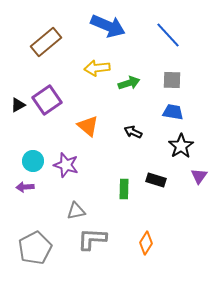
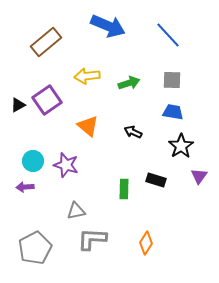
yellow arrow: moved 10 px left, 8 px down
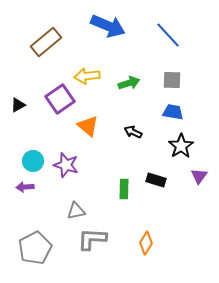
purple square: moved 13 px right, 1 px up
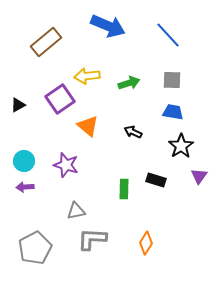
cyan circle: moved 9 px left
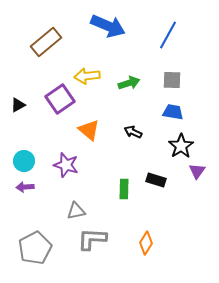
blue line: rotated 72 degrees clockwise
orange triangle: moved 1 px right, 4 px down
purple triangle: moved 2 px left, 5 px up
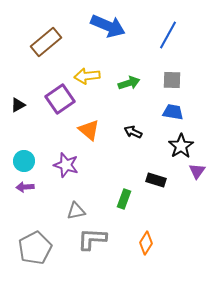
green rectangle: moved 10 px down; rotated 18 degrees clockwise
